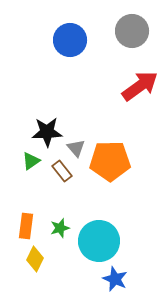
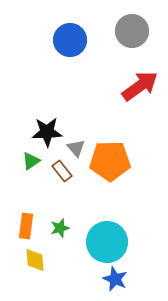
cyan circle: moved 8 px right, 1 px down
yellow diamond: moved 1 px down; rotated 30 degrees counterclockwise
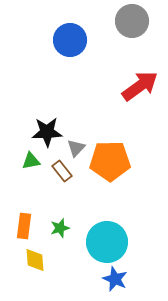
gray circle: moved 10 px up
gray triangle: rotated 24 degrees clockwise
green triangle: rotated 24 degrees clockwise
orange rectangle: moved 2 px left
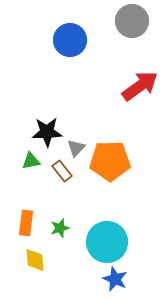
orange rectangle: moved 2 px right, 3 px up
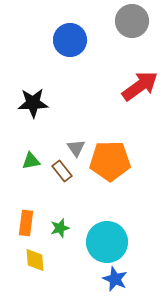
black star: moved 14 px left, 29 px up
gray triangle: rotated 18 degrees counterclockwise
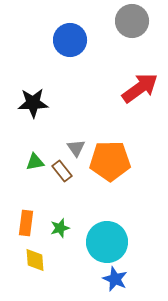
red arrow: moved 2 px down
green triangle: moved 4 px right, 1 px down
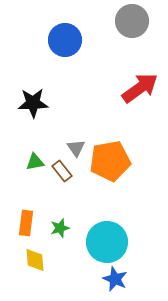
blue circle: moved 5 px left
orange pentagon: rotated 9 degrees counterclockwise
